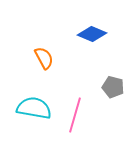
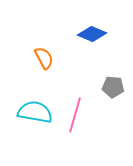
gray pentagon: rotated 10 degrees counterclockwise
cyan semicircle: moved 1 px right, 4 px down
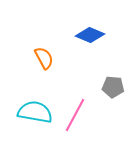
blue diamond: moved 2 px left, 1 px down
pink line: rotated 12 degrees clockwise
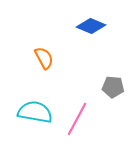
blue diamond: moved 1 px right, 9 px up
pink line: moved 2 px right, 4 px down
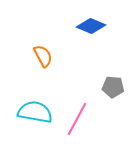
orange semicircle: moved 1 px left, 2 px up
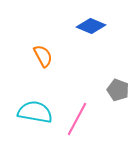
gray pentagon: moved 5 px right, 3 px down; rotated 15 degrees clockwise
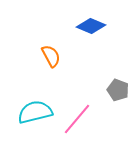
orange semicircle: moved 8 px right
cyan semicircle: rotated 24 degrees counterclockwise
pink line: rotated 12 degrees clockwise
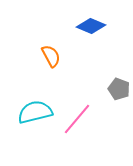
gray pentagon: moved 1 px right, 1 px up
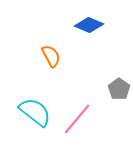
blue diamond: moved 2 px left, 1 px up
gray pentagon: rotated 15 degrees clockwise
cyan semicircle: rotated 52 degrees clockwise
